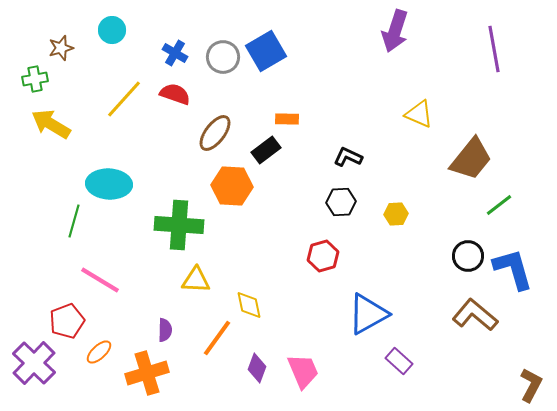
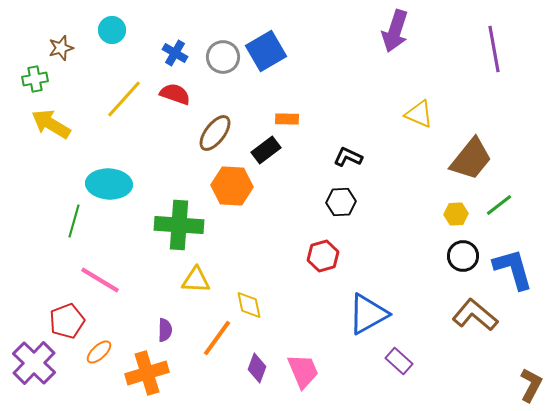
yellow hexagon at (396, 214): moved 60 px right
black circle at (468, 256): moved 5 px left
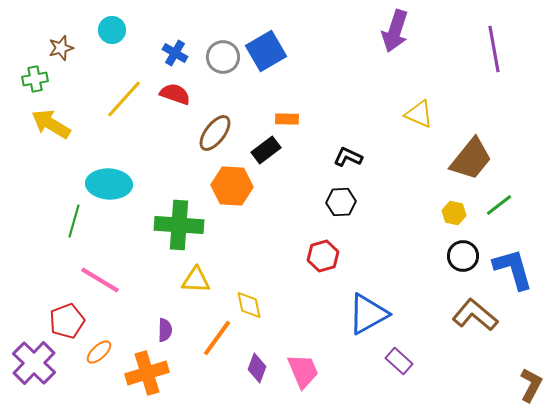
yellow hexagon at (456, 214): moved 2 px left, 1 px up; rotated 15 degrees clockwise
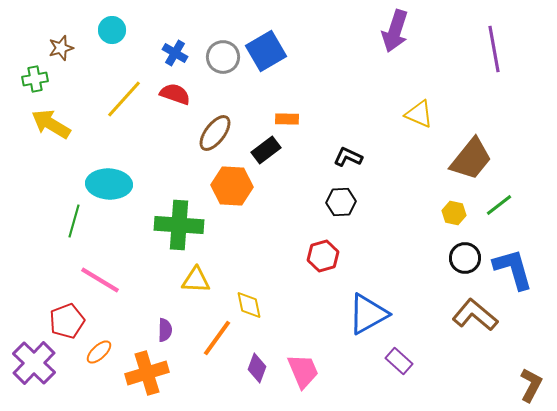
black circle at (463, 256): moved 2 px right, 2 px down
